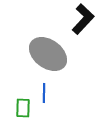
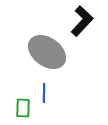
black L-shape: moved 1 px left, 2 px down
gray ellipse: moved 1 px left, 2 px up
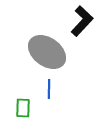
blue line: moved 5 px right, 4 px up
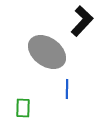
blue line: moved 18 px right
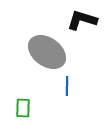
black L-shape: moved 1 px up; rotated 116 degrees counterclockwise
blue line: moved 3 px up
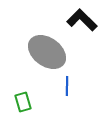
black L-shape: rotated 28 degrees clockwise
green rectangle: moved 6 px up; rotated 18 degrees counterclockwise
